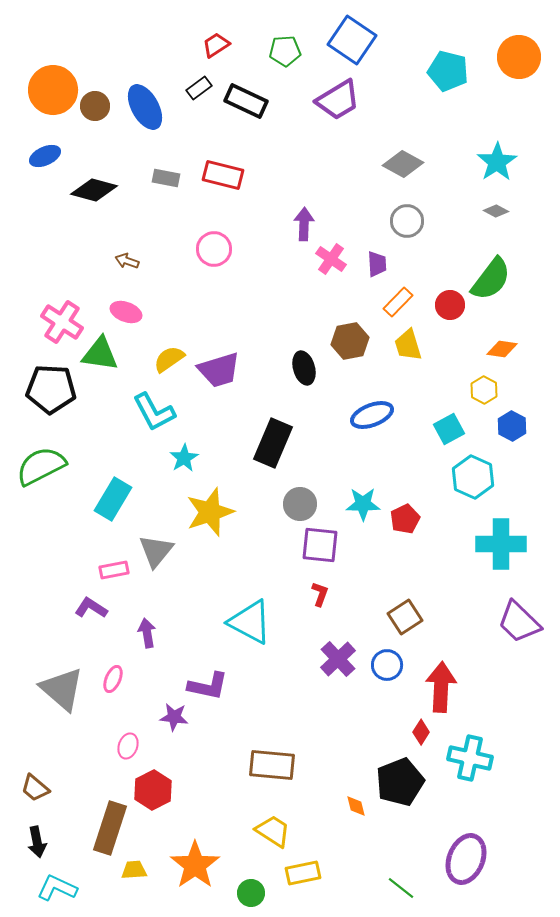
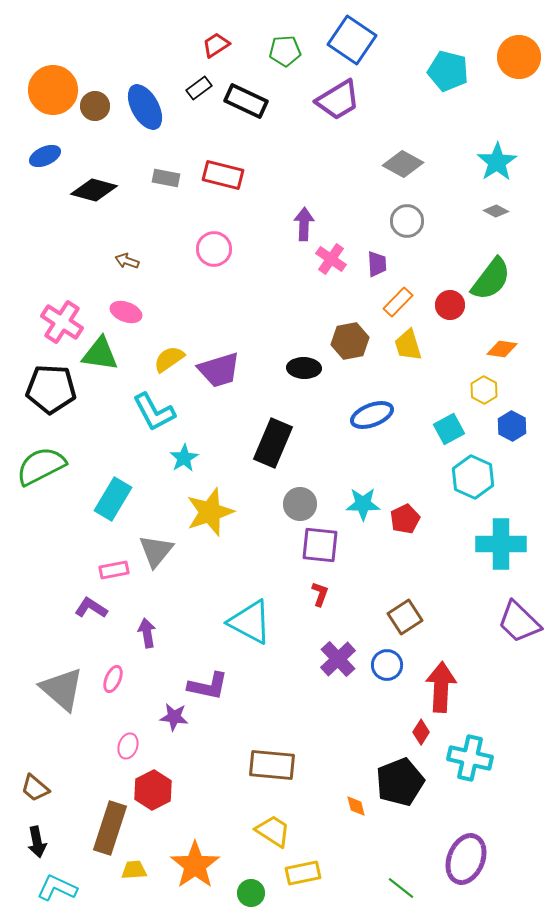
black ellipse at (304, 368): rotated 72 degrees counterclockwise
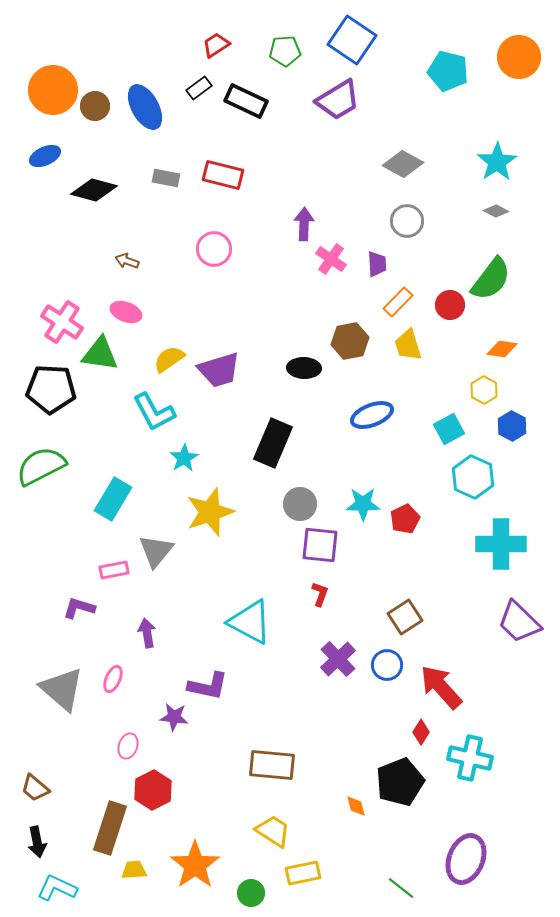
purple L-shape at (91, 608): moved 12 px left; rotated 16 degrees counterclockwise
red arrow at (441, 687): rotated 45 degrees counterclockwise
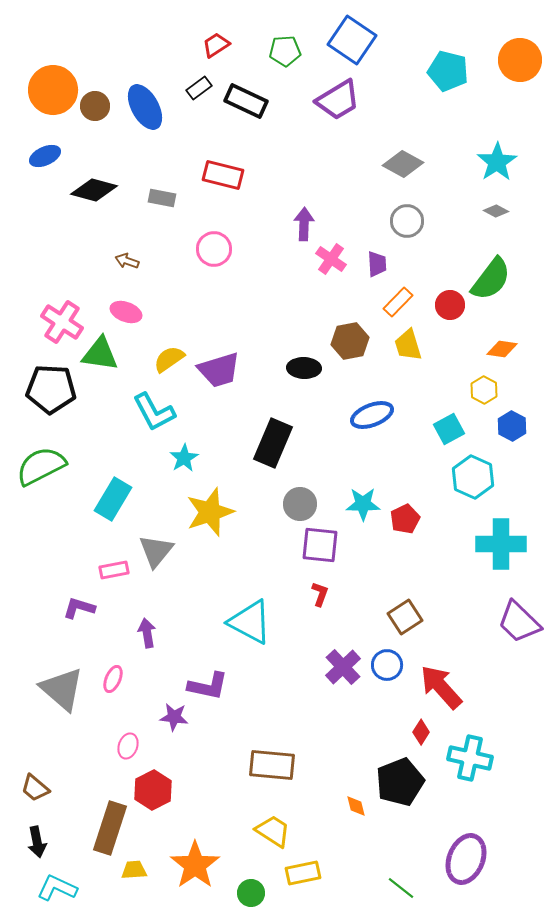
orange circle at (519, 57): moved 1 px right, 3 px down
gray rectangle at (166, 178): moved 4 px left, 20 px down
purple cross at (338, 659): moved 5 px right, 8 px down
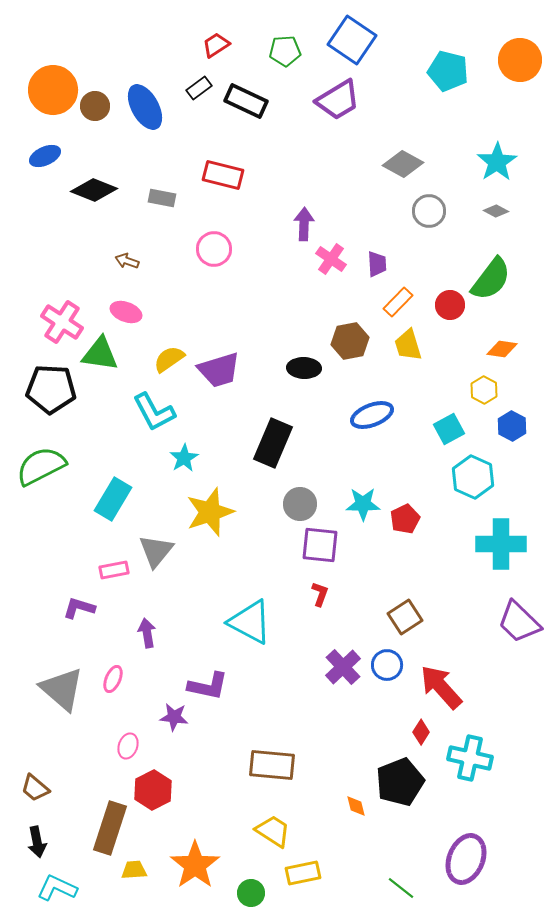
black diamond at (94, 190): rotated 6 degrees clockwise
gray circle at (407, 221): moved 22 px right, 10 px up
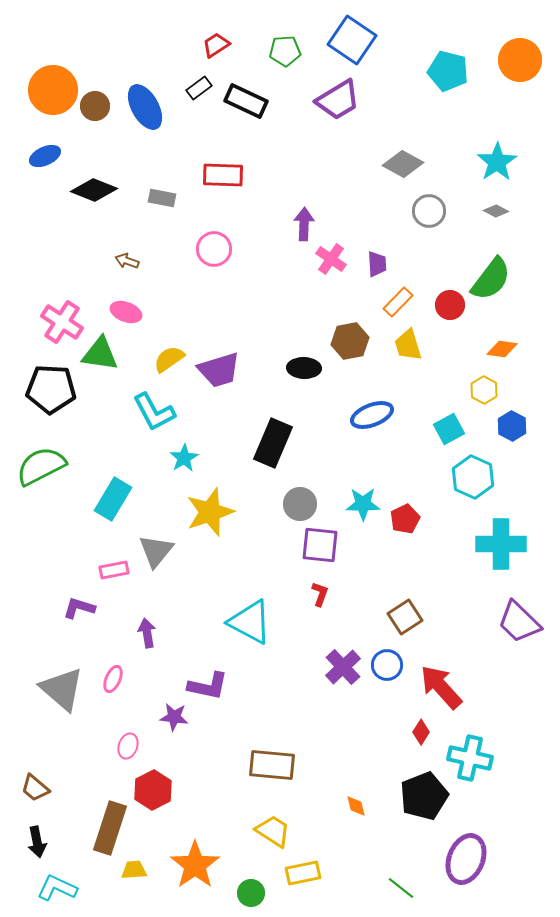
red rectangle at (223, 175): rotated 12 degrees counterclockwise
black pentagon at (400, 782): moved 24 px right, 14 px down
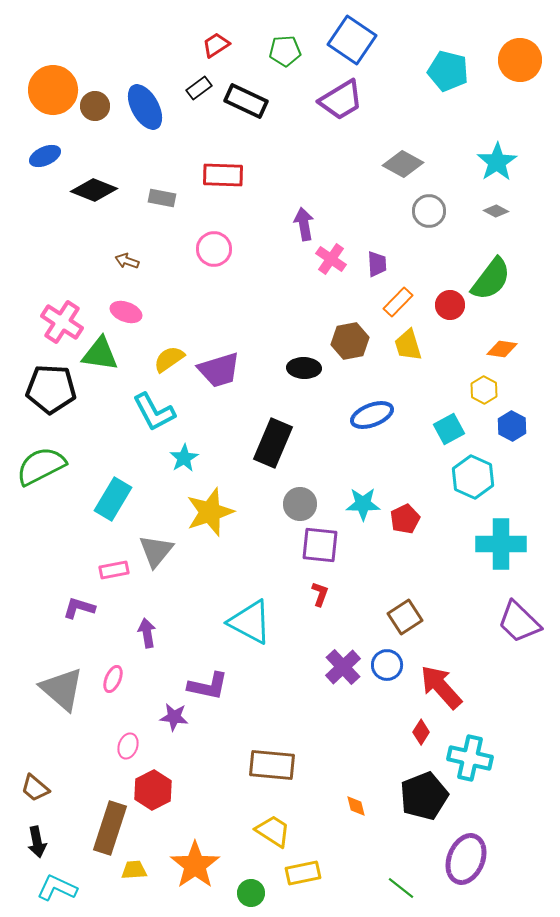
purple trapezoid at (338, 100): moved 3 px right
purple arrow at (304, 224): rotated 12 degrees counterclockwise
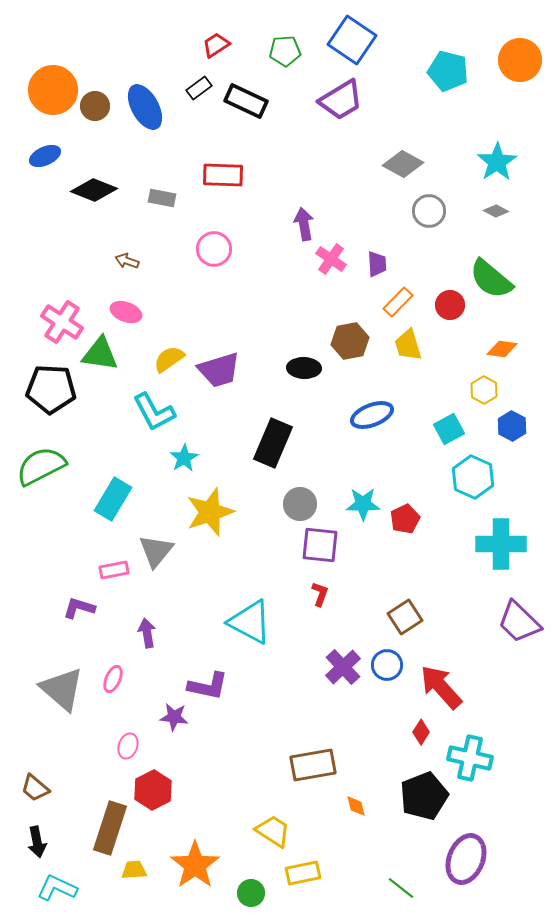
green semicircle at (491, 279): rotated 93 degrees clockwise
brown rectangle at (272, 765): moved 41 px right; rotated 15 degrees counterclockwise
